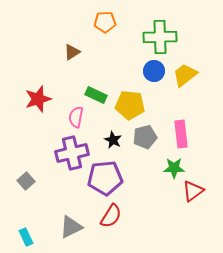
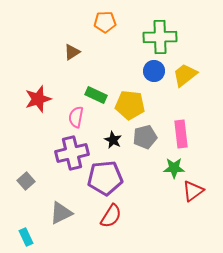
gray triangle: moved 10 px left, 14 px up
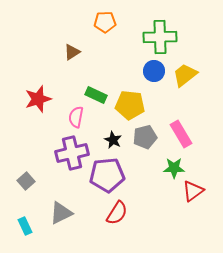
pink rectangle: rotated 24 degrees counterclockwise
purple pentagon: moved 2 px right, 3 px up
red semicircle: moved 6 px right, 3 px up
cyan rectangle: moved 1 px left, 11 px up
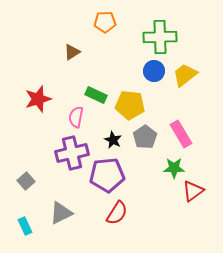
gray pentagon: rotated 20 degrees counterclockwise
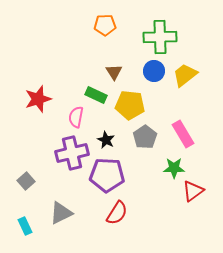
orange pentagon: moved 3 px down
brown triangle: moved 42 px right, 20 px down; rotated 30 degrees counterclockwise
pink rectangle: moved 2 px right
black star: moved 7 px left
purple pentagon: rotated 8 degrees clockwise
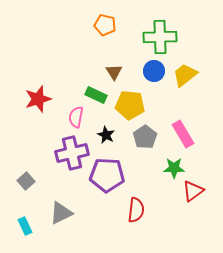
orange pentagon: rotated 15 degrees clockwise
black star: moved 5 px up
red semicircle: moved 19 px right, 3 px up; rotated 25 degrees counterclockwise
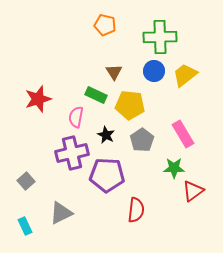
gray pentagon: moved 3 px left, 3 px down
